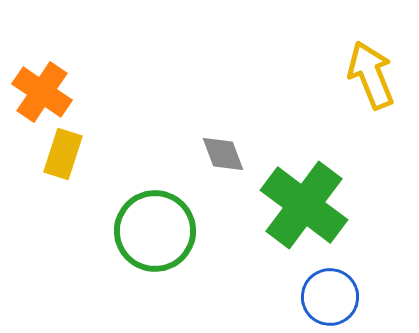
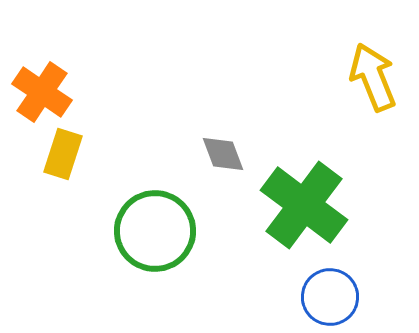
yellow arrow: moved 2 px right, 2 px down
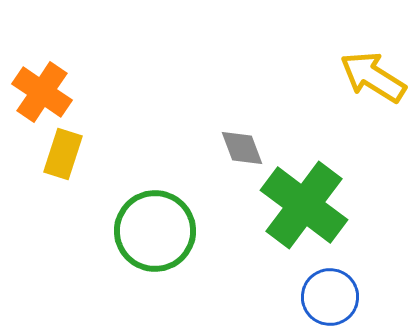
yellow arrow: rotated 36 degrees counterclockwise
gray diamond: moved 19 px right, 6 px up
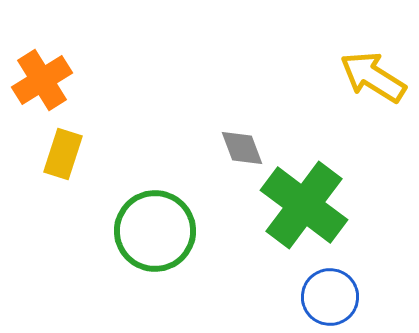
orange cross: moved 12 px up; rotated 24 degrees clockwise
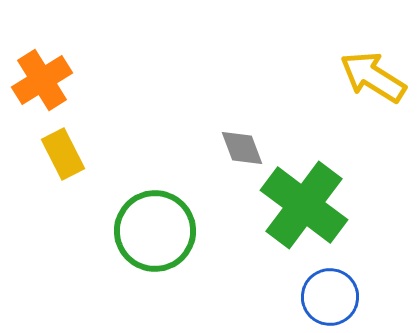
yellow rectangle: rotated 45 degrees counterclockwise
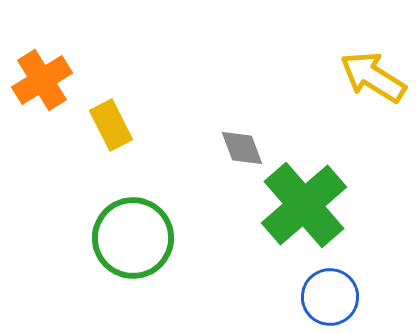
yellow rectangle: moved 48 px right, 29 px up
green cross: rotated 12 degrees clockwise
green circle: moved 22 px left, 7 px down
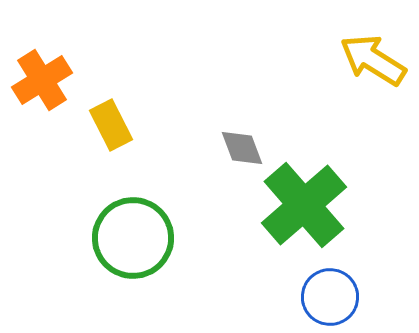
yellow arrow: moved 17 px up
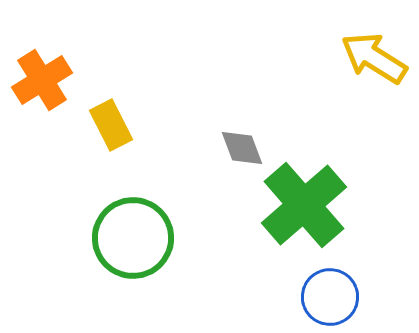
yellow arrow: moved 1 px right, 2 px up
